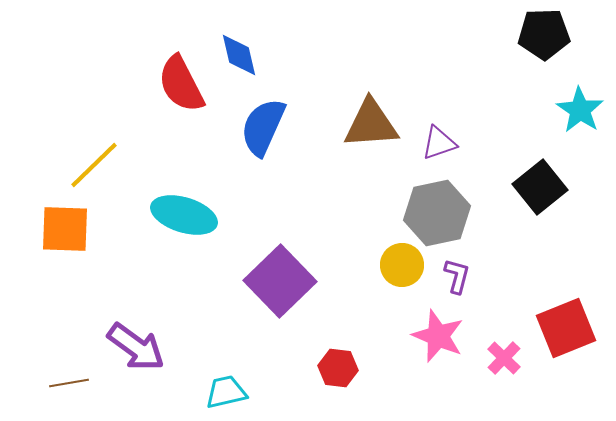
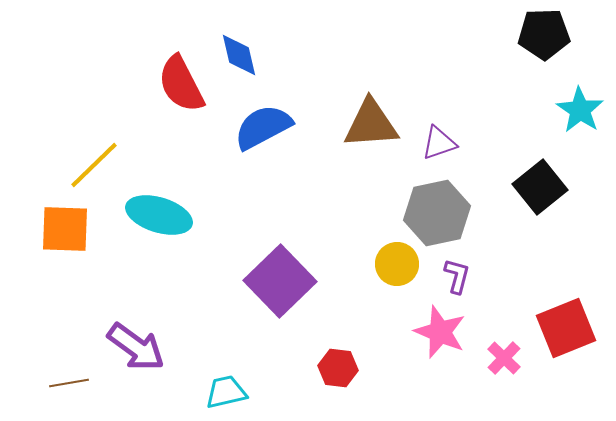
blue semicircle: rotated 38 degrees clockwise
cyan ellipse: moved 25 px left
yellow circle: moved 5 px left, 1 px up
pink star: moved 2 px right, 4 px up
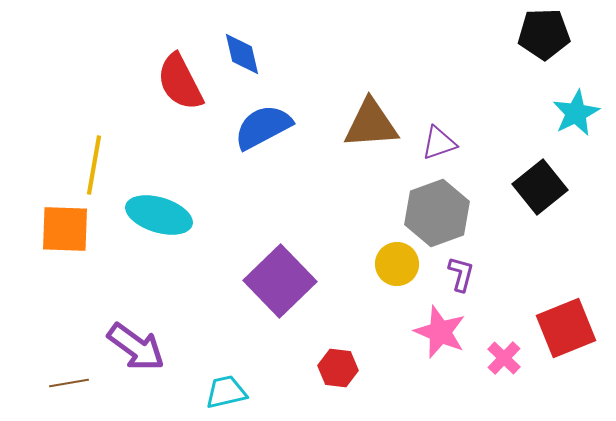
blue diamond: moved 3 px right, 1 px up
red semicircle: moved 1 px left, 2 px up
cyan star: moved 4 px left, 3 px down; rotated 12 degrees clockwise
yellow line: rotated 36 degrees counterclockwise
gray hexagon: rotated 8 degrees counterclockwise
purple L-shape: moved 4 px right, 2 px up
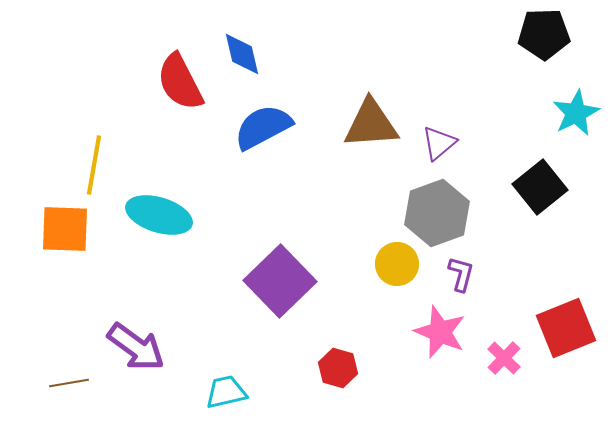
purple triangle: rotated 21 degrees counterclockwise
red hexagon: rotated 9 degrees clockwise
